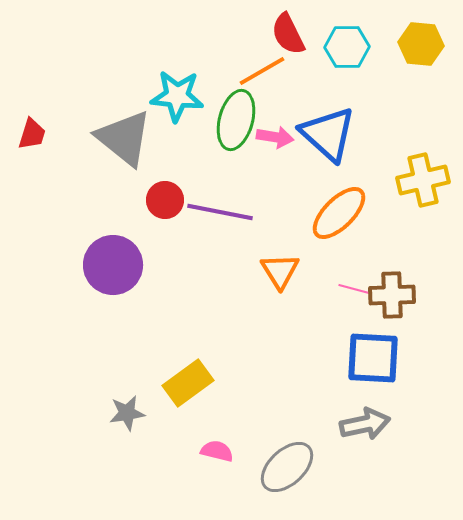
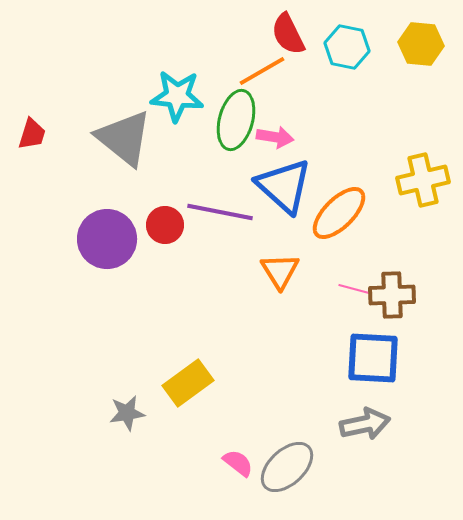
cyan hexagon: rotated 12 degrees clockwise
blue triangle: moved 44 px left, 52 px down
red circle: moved 25 px down
purple circle: moved 6 px left, 26 px up
pink semicircle: moved 21 px right, 12 px down; rotated 24 degrees clockwise
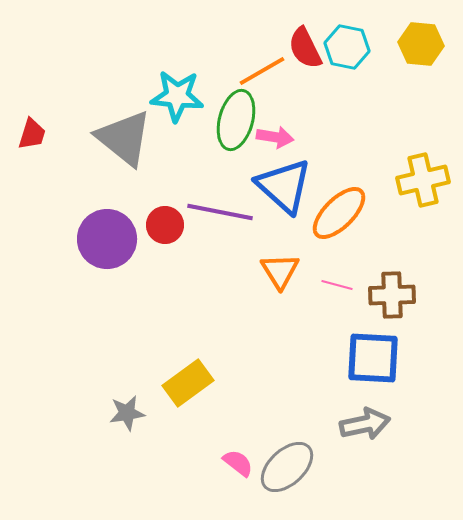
red semicircle: moved 17 px right, 14 px down
pink line: moved 17 px left, 4 px up
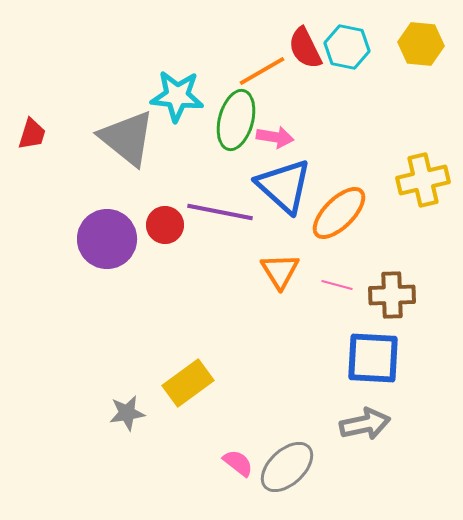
gray triangle: moved 3 px right
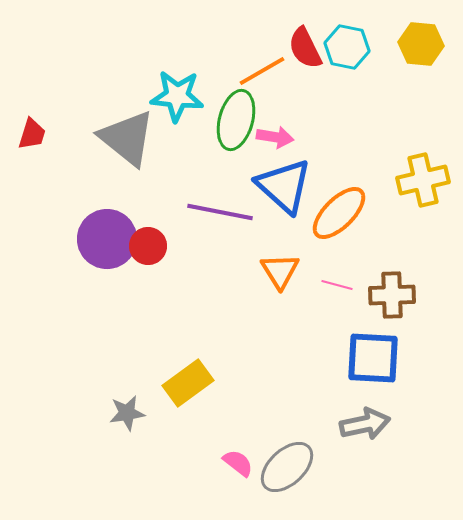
red circle: moved 17 px left, 21 px down
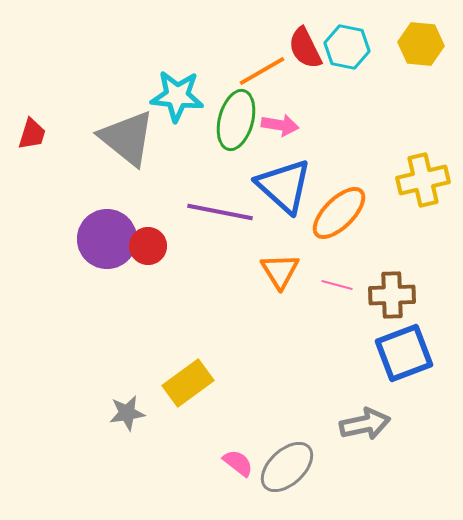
pink arrow: moved 5 px right, 12 px up
blue square: moved 31 px right, 5 px up; rotated 24 degrees counterclockwise
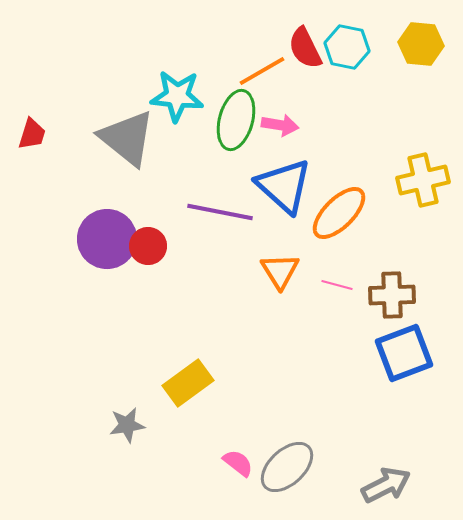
gray star: moved 12 px down
gray arrow: moved 21 px right, 61 px down; rotated 15 degrees counterclockwise
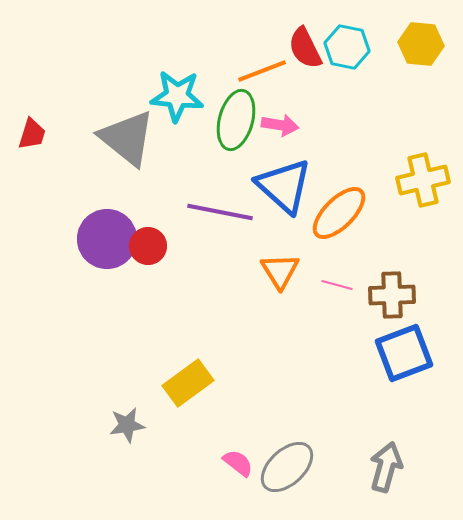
orange line: rotated 9 degrees clockwise
gray arrow: moved 18 px up; rotated 48 degrees counterclockwise
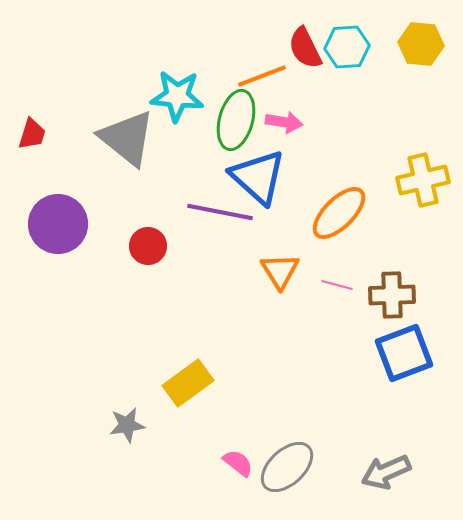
cyan hexagon: rotated 15 degrees counterclockwise
orange line: moved 5 px down
pink arrow: moved 4 px right, 3 px up
blue triangle: moved 26 px left, 9 px up
purple circle: moved 49 px left, 15 px up
gray arrow: moved 5 px down; rotated 129 degrees counterclockwise
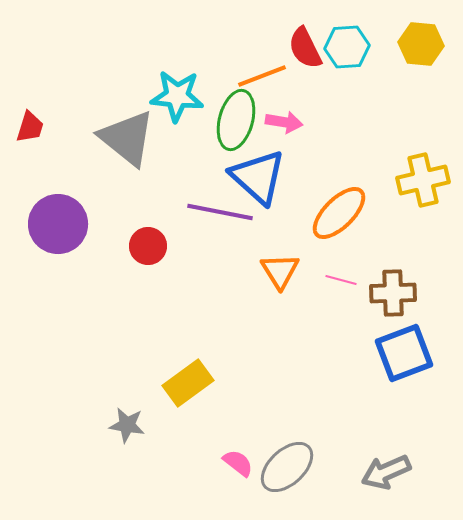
red trapezoid: moved 2 px left, 7 px up
pink line: moved 4 px right, 5 px up
brown cross: moved 1 px right, 2 px up
gray star: rotated 18 degrees clockwise
